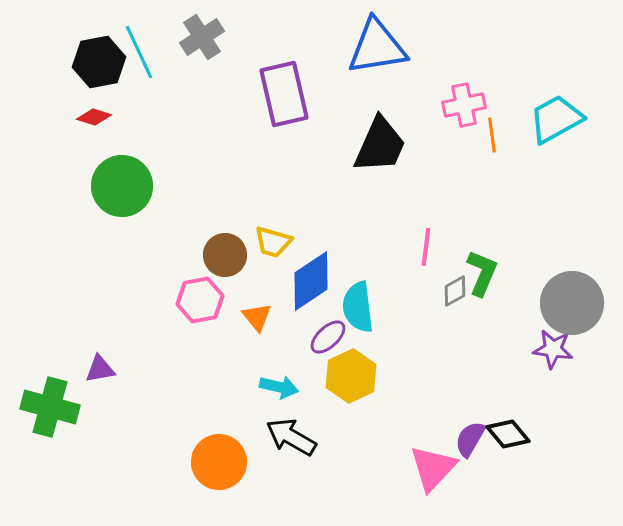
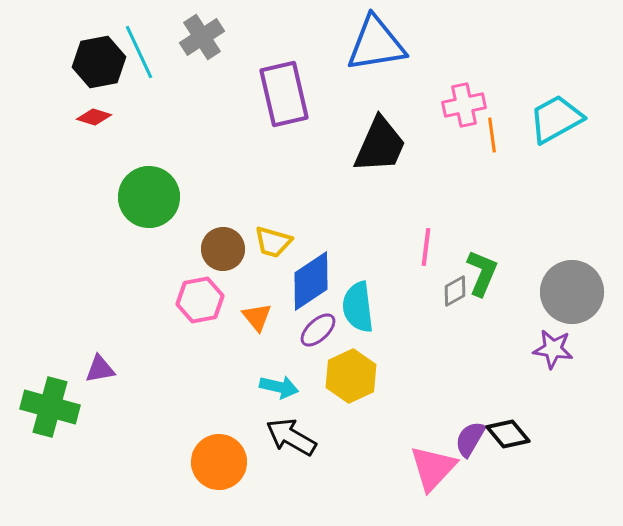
blue triangle: moved 1 px left, 3 px up
green circle: moved 27 px right, 11 px down
brown circle: moved 2 px left, 6 px up
gray circle: moved 11 px up
purple ellipse: moved 10 px left, 7 px up
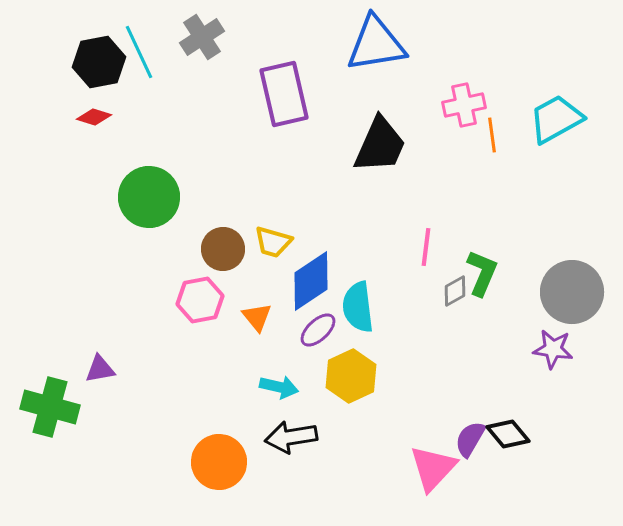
black arrow: rotated 39 degrees counterclockwise
